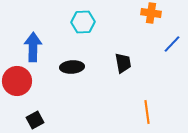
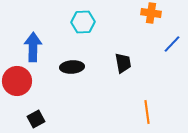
black square: moved 1 px right, 1 px up
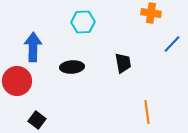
black square: moved 1 px right, 1 px down; rotated 24 degrees counterclockwise
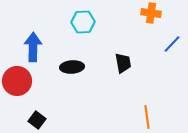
orange line: moved 5 px down
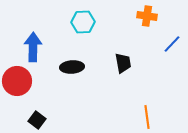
orange cross: moved 4 px left, 3 px down
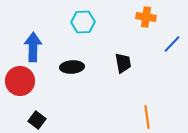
orange cross: moved 1 px left, 1 px down
red circle: moved 3 px right
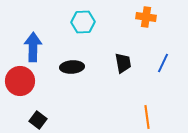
blue line: moved 9 px left, 19 px down; rotated 18 degrees counterclockwise
black square: moved 1 px right
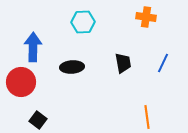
red circle: moved 1 px right, 1 px down
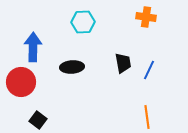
blue line: moved 14 px left, 7 px down
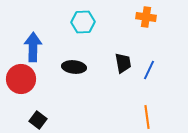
black ellipse: moved 2 px right; rotated 10 degrees clockwise
red circle: moved 3 px up
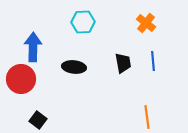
orange cross: moved 6 px down; rotated 30 degrees clockwise
blue line: moved 4 px right, 9 px up; rotated 30 degrees counterclockwise
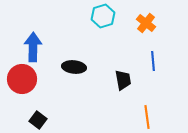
cyan hexagon: moved 20 px right, 6 px up; rotated 15 degrees counterclockwise
black trapezoid: moved 17 px down
red circle: moved 1 px right
